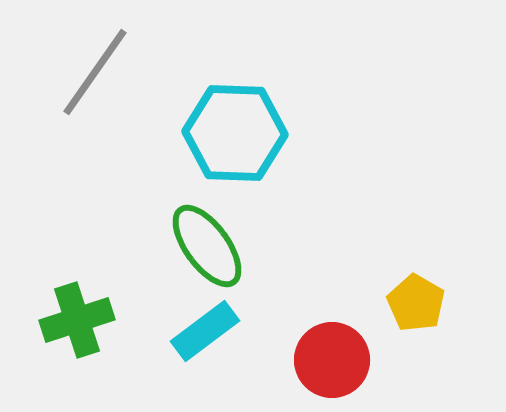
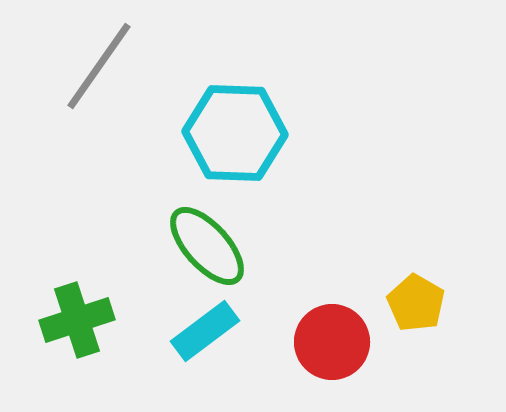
gray line: moved 4 px right, 6 px up
green ellipse: rotated 6 degrees counterclockwise
red circle: moved 18 px up
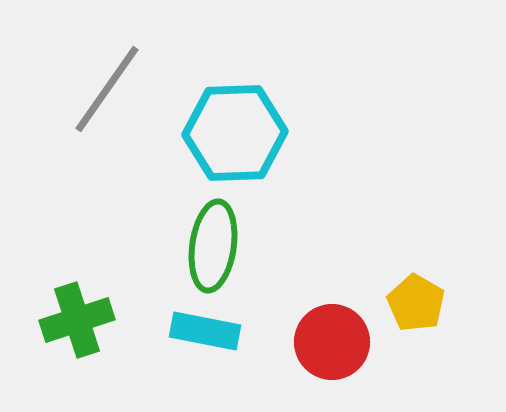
gray line: moved 8 px right, 23 px down
cyan hexagon: rotated 4 degrees counterclockwise
green ellipse: moved 6 px right; rotated 50 degrees clockwise
cyan rectangle: rotated 48 degrees clockwise
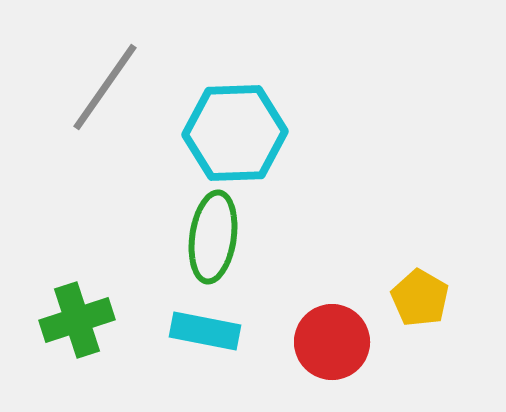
gray line: moved 2 px left, 2 px up
green ellipse: moved 9 px up
yellow pentagon: moved 4 px right, 5 px up
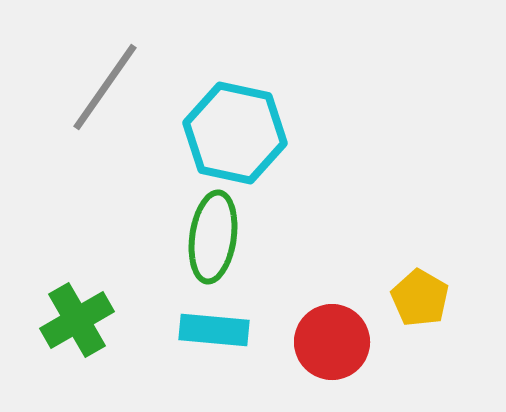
cyan hexagon: rotated 14 degrees clockwise
green cross: rotated 12 degrees counterclockwise
cyan rectangle: moved 9 px right, 1 px up; rotated 6 degrees counterclockwise
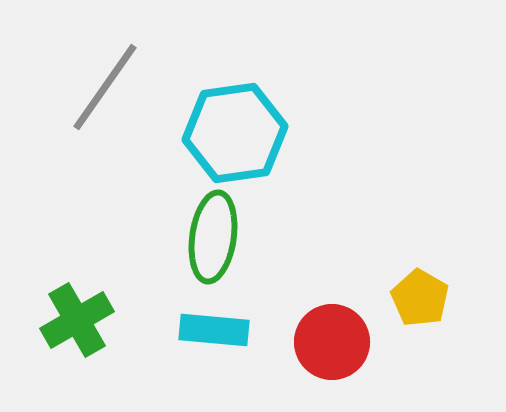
cyan hexagon: rotated 20 degrees counterclockwise
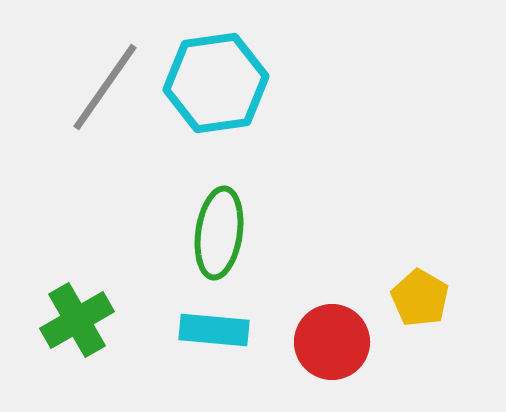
cyan hexagon: moved 19 px left, 50 px up
green ellipse: moved 6 px right, 4 px up
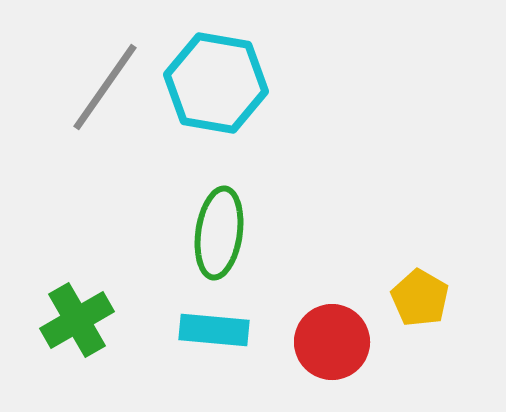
cyan hexagon: rotated 18 degrees clockwise
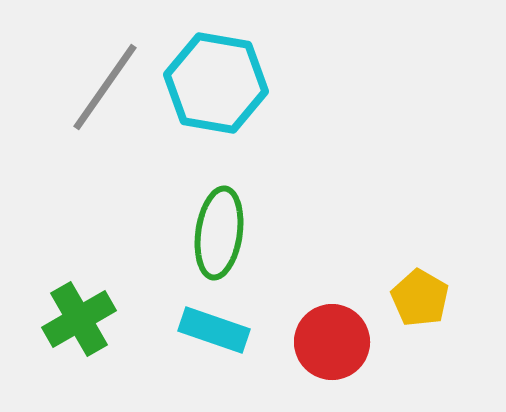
green cross: moved 2 px right, 1 px up
cyan rectangle: rotated 14 degrees clockwise
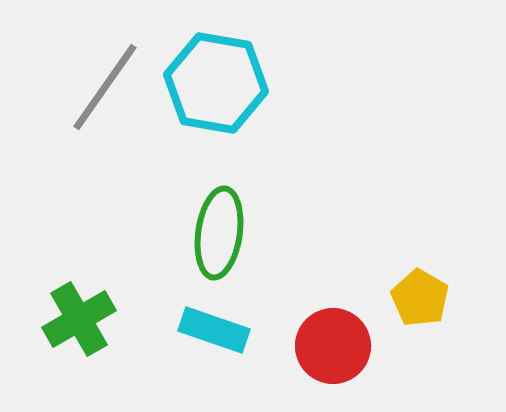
red circle: moved 1 px right, 4 px down
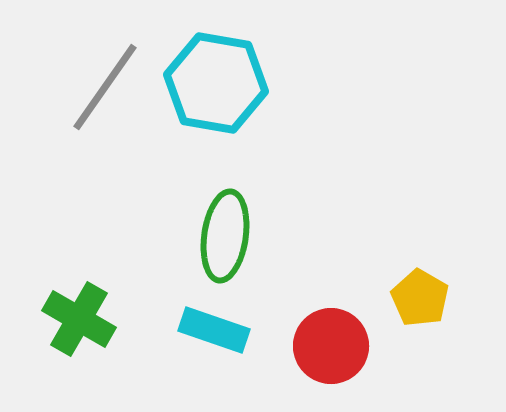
green ellipse: moved 6 px right, 3 px down
green cross: rotated 30 degrees counterclockwise
red circle: moved 2 px left
